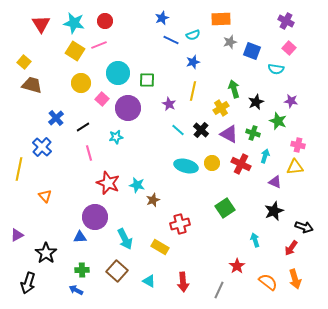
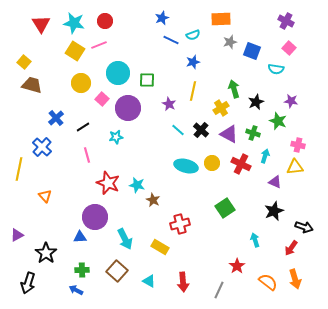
pink line at (89, 153): moved 2 px left, 2 px down
brown star at (153, 200): rotated 24 degrees counterclockwise
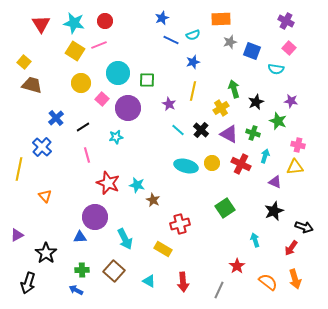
yellow rectangle at (160, 247): moved 3 px right, 2 px down
brown square at (117, 271): moved 3 px left
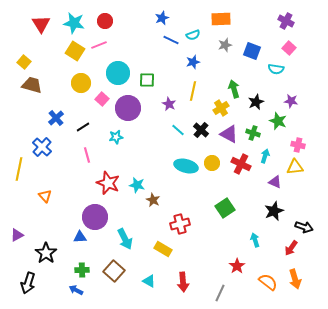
gray star at (230, 42): moved 5 px left, 3 px down
gray line at (219, 290): moved 1 px right, 3 px down
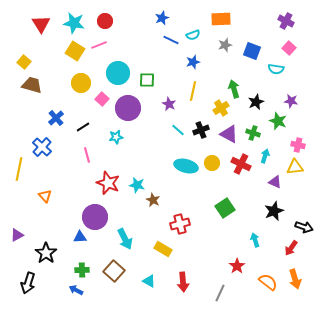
black cross at (201, 130): rotated 28 degrees clockwise
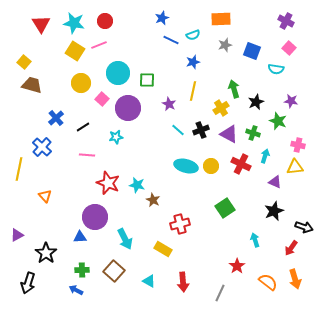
pink line at (87, 155): rotated 70 degrees counterclockwise
yellow circle at (212, 163): moved 1 px left, 3 px down
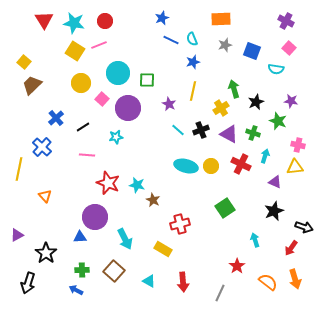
red triangle at (41, 24): moved 3 px right, 4 px up
cyan semicircle at (193, 35): moved 1 px left, 4 px down; rotated 88 degrees clockwise
brown trapezoid at (32, 85): rotated 60 degrees counterclockwise
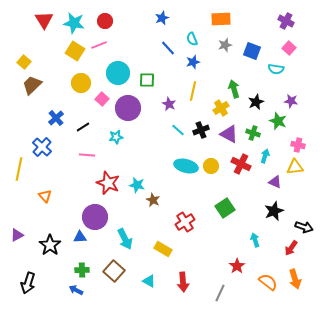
blue line at (171, 40): moved 3 px left, 8 px down; rotated 21 degrees clockwise
red cross at (180, 224): moved 5 px right, 2 px up; rotated 18 degrees counterclockwise
black star at (46, 253): moved 4 px right, 8 px up
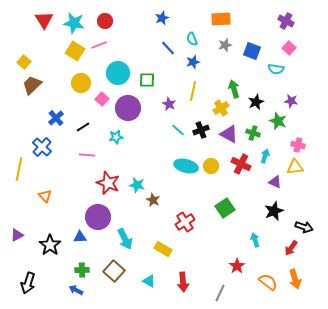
purple circle at (95, 217): moved 3 px right
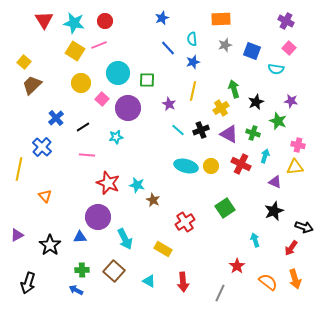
cyan semicircle at (192, 39): rotated 16 degrees clockwise
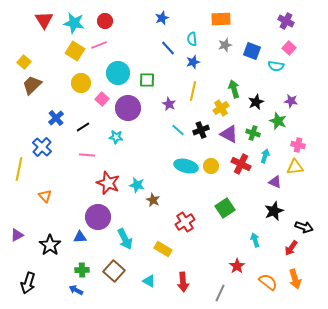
cyan semicircle at (276, 69): moved 3 px up
cyan star at (116, 137): rotated 16 degrees clockwise
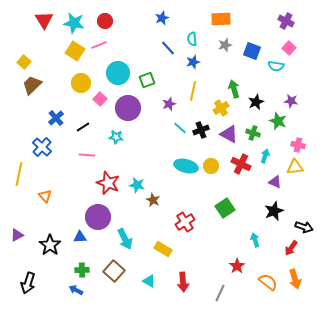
green square at (147, 80): rotated 21 degrees counterclockwise
pink square at (102, 99): moved 2 px left
purple star at (169, 104): rotated 24 degrees clockwise
cyan line at (178, 130): moved 2 px right, 2 px up
yellow line at (19, 169): moved 5 px down
